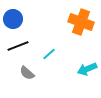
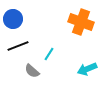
cyan line: rotated 16 degrees counterclockwise
gray semicircle: moved 5 px right, 2 px up
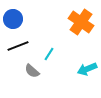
orange cross: rotated 15 degrees clockwise
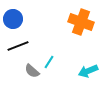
orange cross: rotated 15 degrees counterclockwise
cyan line: moved 8 px down
cyan arrow: moved 1 px right, 2 px down
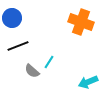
blue circle: moved 1 px left, 1 px up
cyan arrow: moved 11 px down
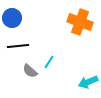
orange cross: moved 1 px left
black line: rotated 15 degrees clockwise
gray semicircle: moved 2 px left
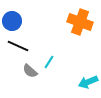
blue circle: moved 3 px down
black line: rotated 30 degrees clockwise
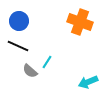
blue circle: moved 7 px right
cyan line: moved 2 px left
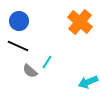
orange cross: rotated 20 degrees clockwise
